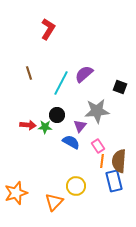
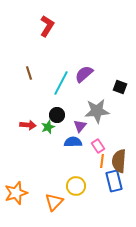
red L-shape: moved 1 px left, 3 px up
green star: moved 3 px right; rotated 24 degrees counterclockwise
blue semicircle: moved 2 px right; rotated 30 degrees counterclockwise
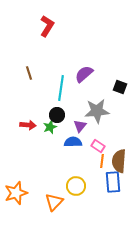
cyan line: moved 5 px down; rotated 20 degrees counterclockwise
green star: moved 2 px right
pink rectangle: rotated 24 degrees counterclockwise
blue rectangle: moved 1 px left, 1 px down; rotated 10 degrees clockwise
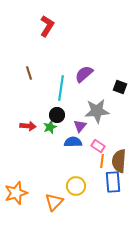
red arrow: moved 1 px down
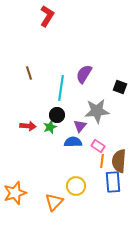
red L-shape: moved 10 px up
purple semicircle: rotated 18 degrees counterclockwise
orange star: moved 1 px left
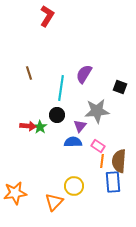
green star: moved 10 px left; rotated 16 degrees counterclockwise
yellow circle: moved 2 px left
orange star: rotated 10 degrees clockwise
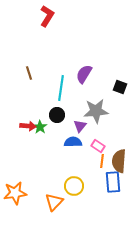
gray star: moved 1 px left
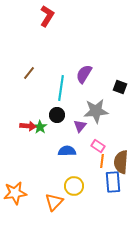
brown line: rotated 56 degrees clockwise
blue semicircle: moved 6 px left, 9 px down
brown semicircle: moved 2 px right, 1 px down
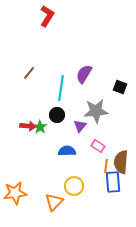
orange line: moved 4 px right, 5 px down
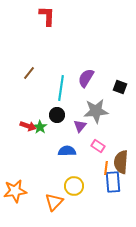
red L-shape: rotated 30 degrees counterclockwise
purple semicircle: moved 2 px right, 4 px down
red arrow: rotated 14 degrees clockwise
orange line: moved 2 px down
orange star: moved 2 px up
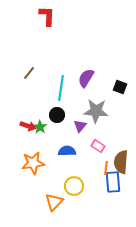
gray star: rotated 10 degrees clockwise
orange star: moved 18 px right, 28 px up
